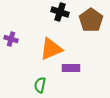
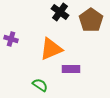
black cross: rotated 18 degrees clockwise
purple rectangle: moved 1 px down
green semicircle: rotated 112 degrees clockwise
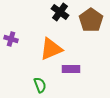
green semicircle: rotated 35 degrees clockwise
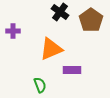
purple cross: moved 2 px right, 8 px up; rotated 16 degrees counterclockwise
purple rectangle: moved 1 px right, 1 px down
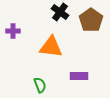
orange triangle: moved 2 px up; rotated 30 degrees clockwise
purple rectangle: moved 7 px right, 6 px down
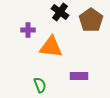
purple cross: moved 15 px right, 1 px up
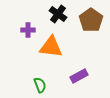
black cross: moved 2 px left, 2 px down
purple rectangle: rotated 30 degrees counterclockwise
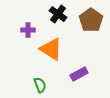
orange triangle: moved 2 px down; rotated 25 degrees clockwise
purple rectangle: moved 2 px up
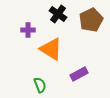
brown pentagon: rotated 10 degrees clockwise
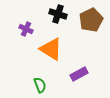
black cross: rotated 18 degrees counterclockwise
purple cross: moved 2 px left, 1 px up; rotated 24 degrees clockwise
